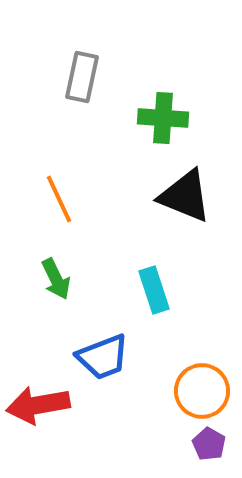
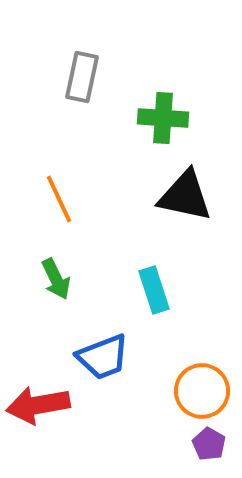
black triangle: rotated 10 degrees counterclockwise
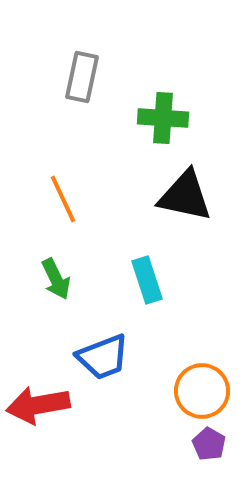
orange line: moved 4 px right
cyan rectangle: moved 7 px left, 10 px up
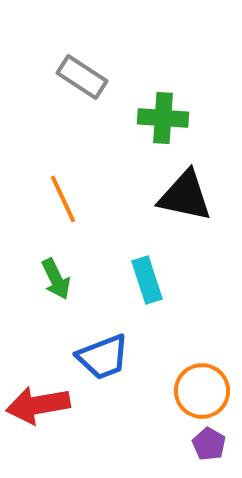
gray rectangle: rotated 69 degrees counterclockwise
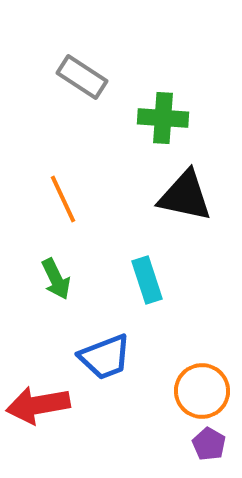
blue trapezoid: moved 2 px right
